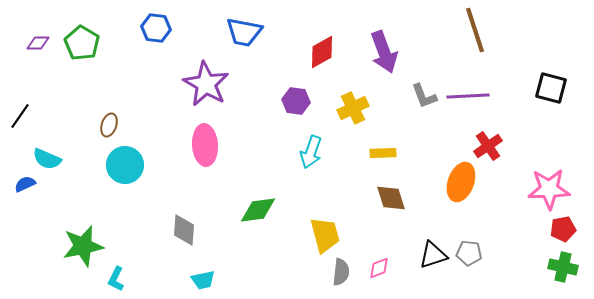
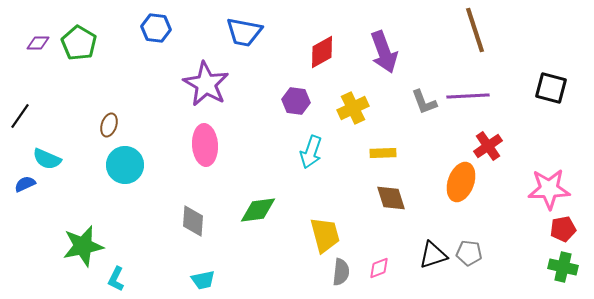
green pentagon: moved 3 px left
gray L-shape: moved 6 px down
gray diamond: moved 9 px right, 9 px up
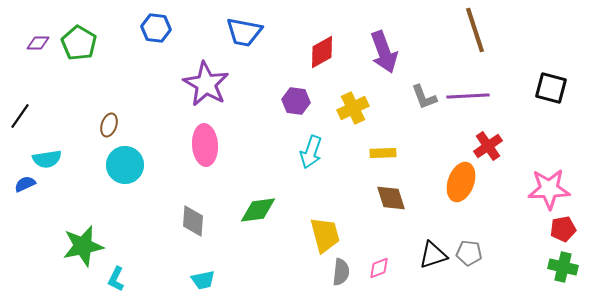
gray L-shape: moved 5 px up
cyan semicircle: rotated 32 degrees counterclockwise
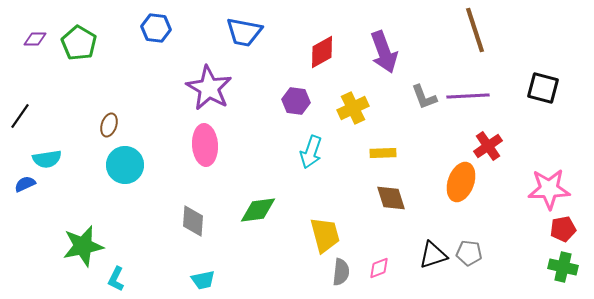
purple diamond: moved 3 px left, 4 px up
purple star: moved 3 px right, 4 px down
black square: moved 8 px left
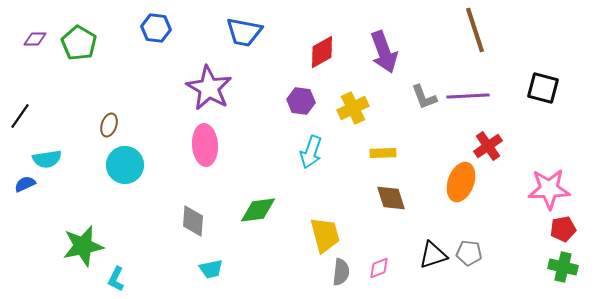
purple hexagon: moved 5 px right
cyan trapezoid: moved 8 px right, 11 px up
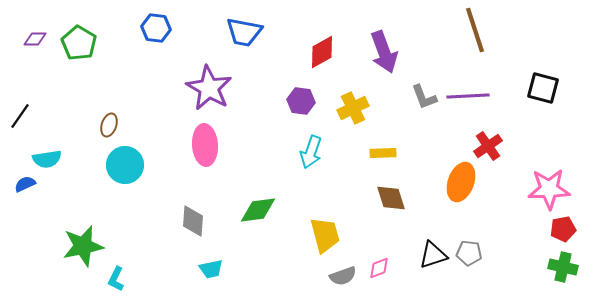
gray semicircle: moved 2 px right, 4 px down; rotated 64 degrees clockwise
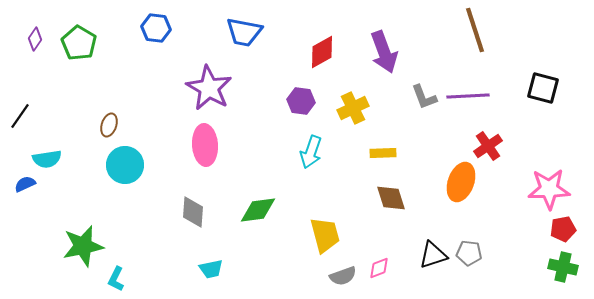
purple diamond: rotated 55 degrees counterclockwise
gray diamond: moved 9 px up
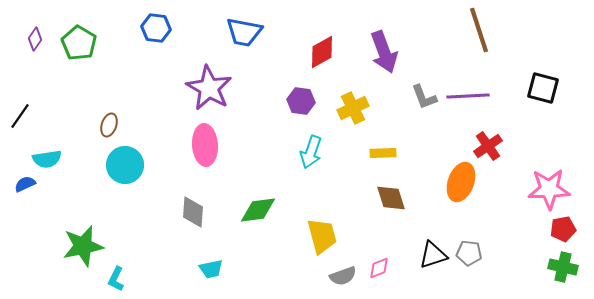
brown line: moved 4 px right
yellow trapezoid: moved 3 px left, 1 px down
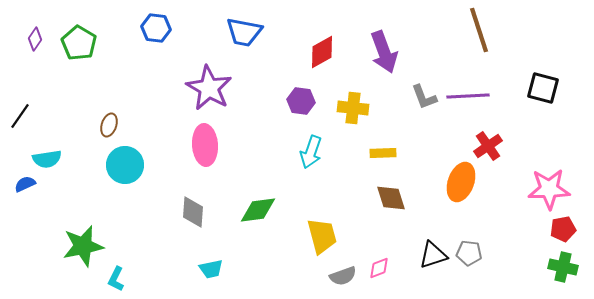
yellow cross: rotated 32 degrees clockwise
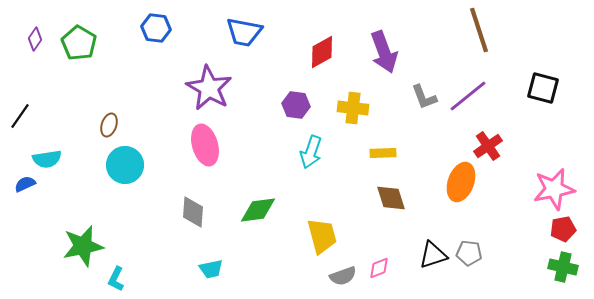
purple line: rotated 36 degrees counterclockwise
purple hexagon: moved 5 px left, 4 px down
pink ellipse: rotated 12 degrees counterclockwise
pink star: moved 5 px right; rotated 9 degrees counterclockwise
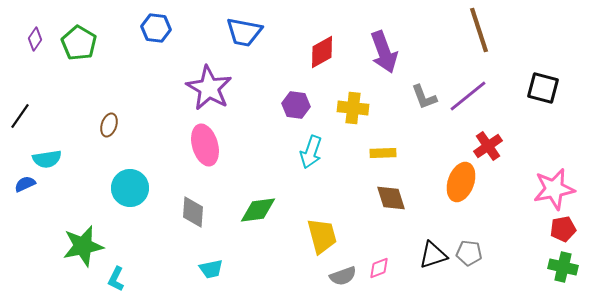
cyan circle: moved 5 px right, 23 px down
